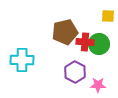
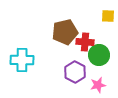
green circle: moved 11 px down
pink star: rotated 14 degrees counterclockwise
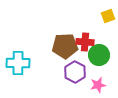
yellow square: rotated 24 degrees counterclockwise
brown pentagon: moved 14 px down; rotated 10 degrees clockwise
cyan cross: moved 4 px left, 3 px down
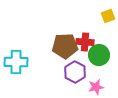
cyan cross: moved 2 px left, 1 px up
pink star: moved 2 px left, 2 px down
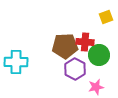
yellow square: moved 2 px left, 1 px down
purple hexagon: moved 3 px up
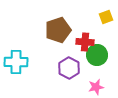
brown pentagon: moved 7 px left, 16 px up; rotated 15 degrees counterclockwise
green circle: moved 2 px left
purple hexagon: moved 6 px left, 1 px up
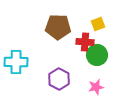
yellow square: moved 8 px left, 7 px down
brown pentagon: moved 3 px up; rotated 20 degrees clockwise
purple hexagon: moved 10 px left, 11 px down
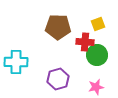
purple hexagon: moved 1 px left; rotated 15 degrees clockwise
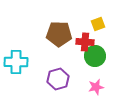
brown pentagon: moved 1 px right, 7 px down
green circle: moved 2 px left, 1 px down
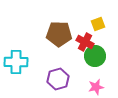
red cross: rotated 24 degrees clockwise
